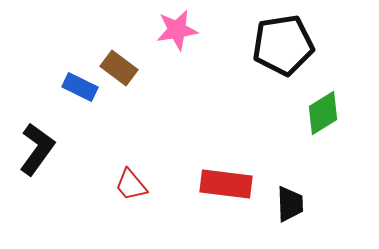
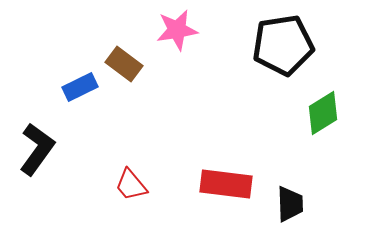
brown rectangle: moved 5 px right, 4 px up
blue rectangle: rotated 52 degrees counterclockwise
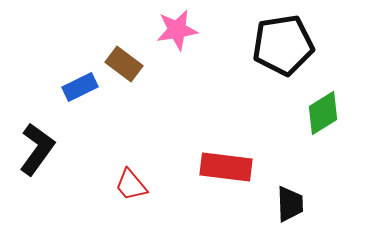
red rectangle: moved 17 px up
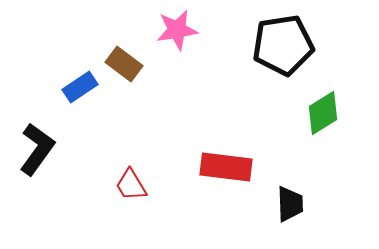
blue rectangle: rotated 8 degrees counterclockwise
red trapezoid: rotated 9 degrees clockwise
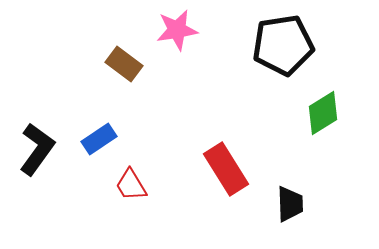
blue rectangle: moved 19 px right, 52 px down
red rectangle: moved 2 px down; rotated 51 degrees clockwise
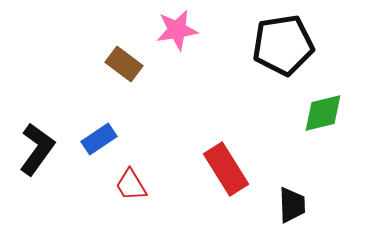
green diamond: rotated 18 degrees clockwise
black trapezoid: moved 2 px right, 1 px down
